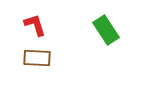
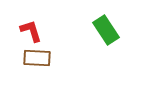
red L-shape: moved 4 px left, 6 px down
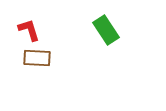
red L-shape: moved 2 px left, 1 px up
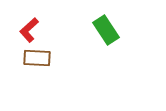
red L-shape: rotated 115 degrees counterclockwise
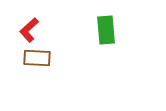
green rectangle: rotated 28 degrees clockwise
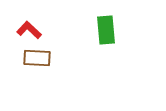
red L-shape: rotated 85 degrees clockwise
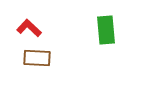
red L-shape: moved 2 px up
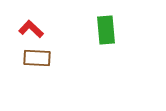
red L-shape: moved 2 px right, 1 px down
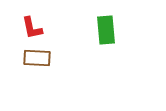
red L-shape: moved 1 px right, 1 px up; rotated 145 degrees counterclockwise
